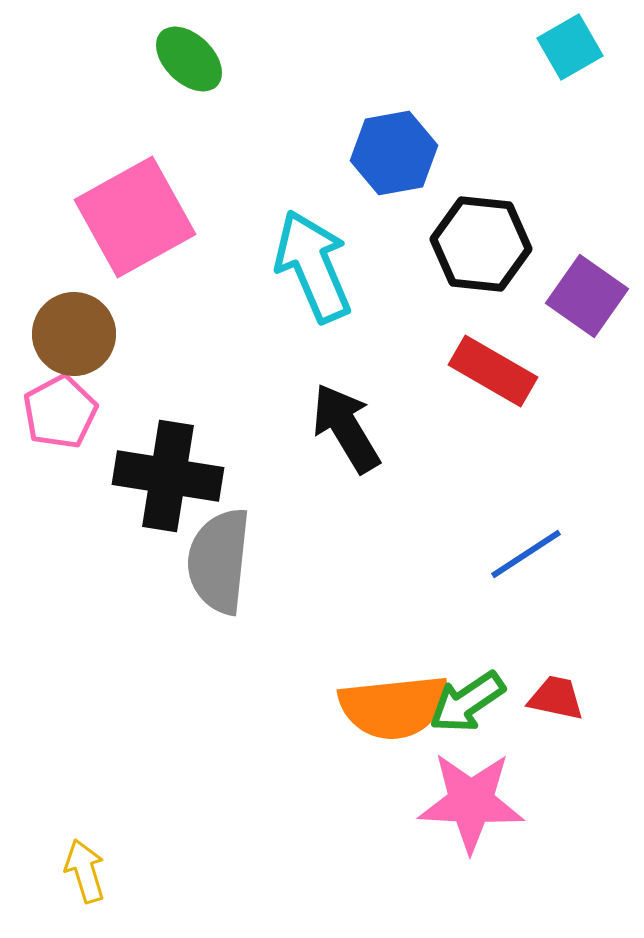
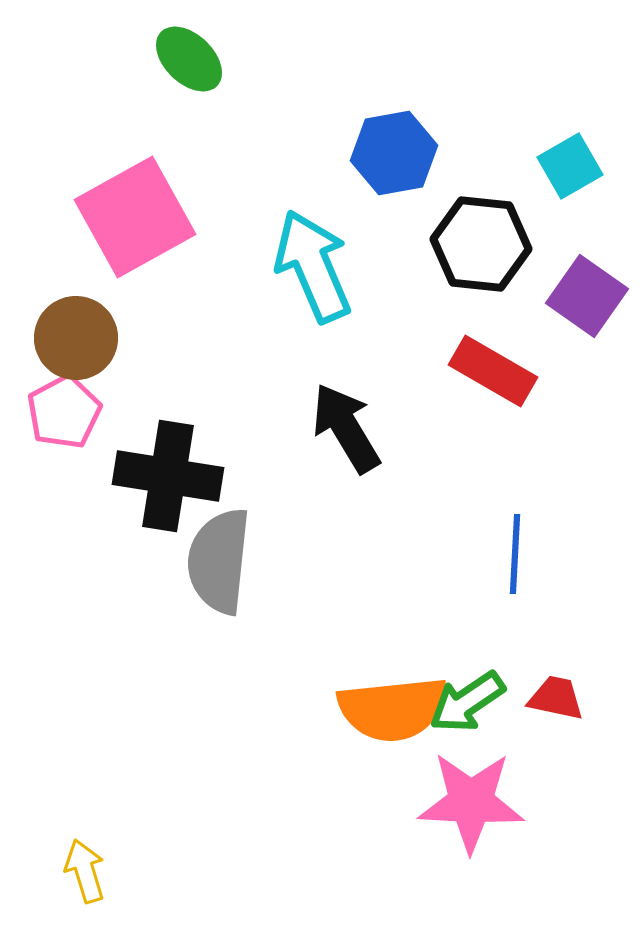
cyan square: moved 119 px down
brown circle: moved 2 px right, 4 px down
pink pentagon: moved 4 px right
blue line: moved 11 px left; rotated 54 degrees counterclockwise
orange semicircle: moved 1 px left, 2 px down
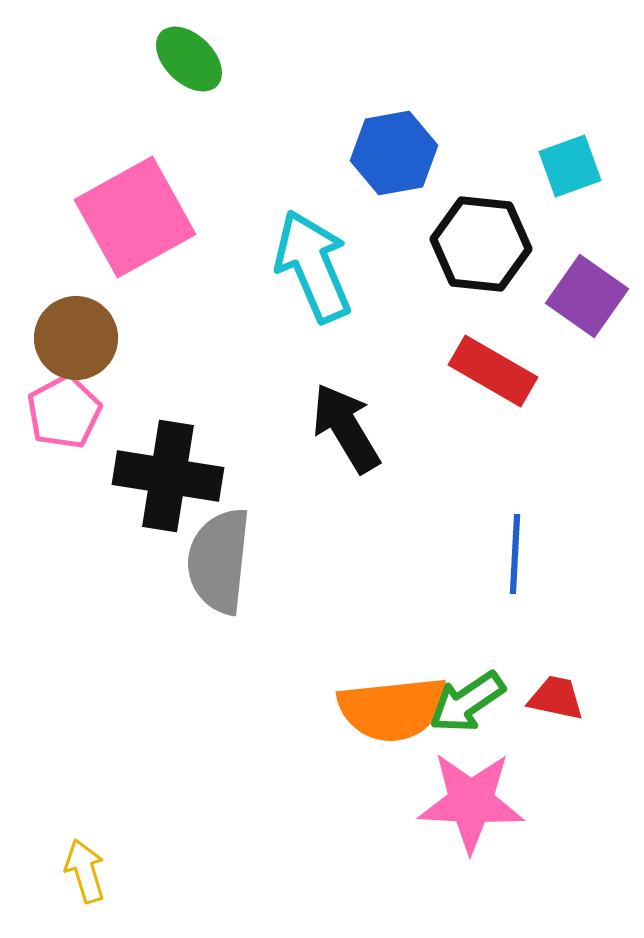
cyan square: rotated 10 degrees clockwise
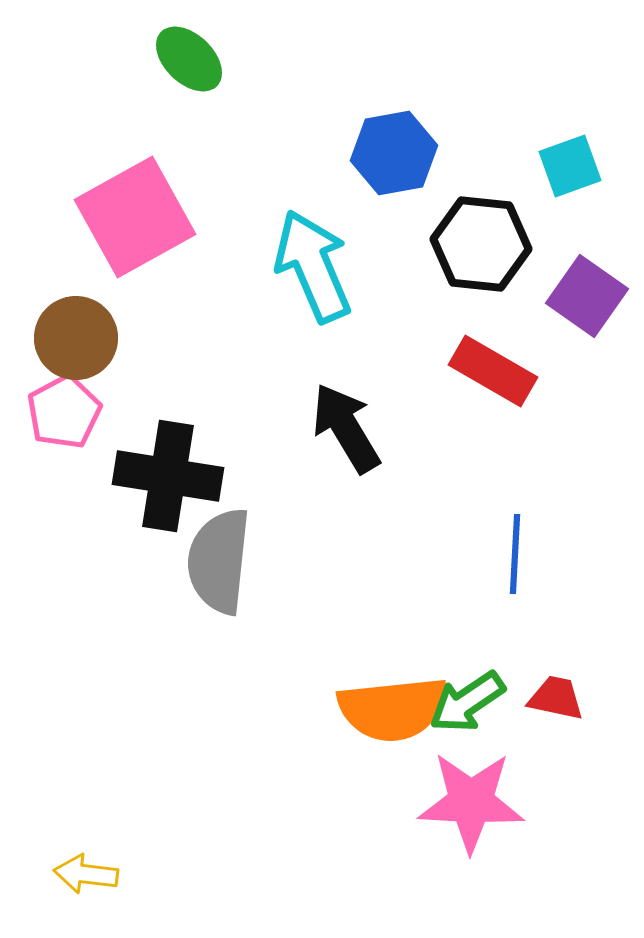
yellow arrow: moved 1 px right, 3 px down; rotated 66 degrees counterclockwise
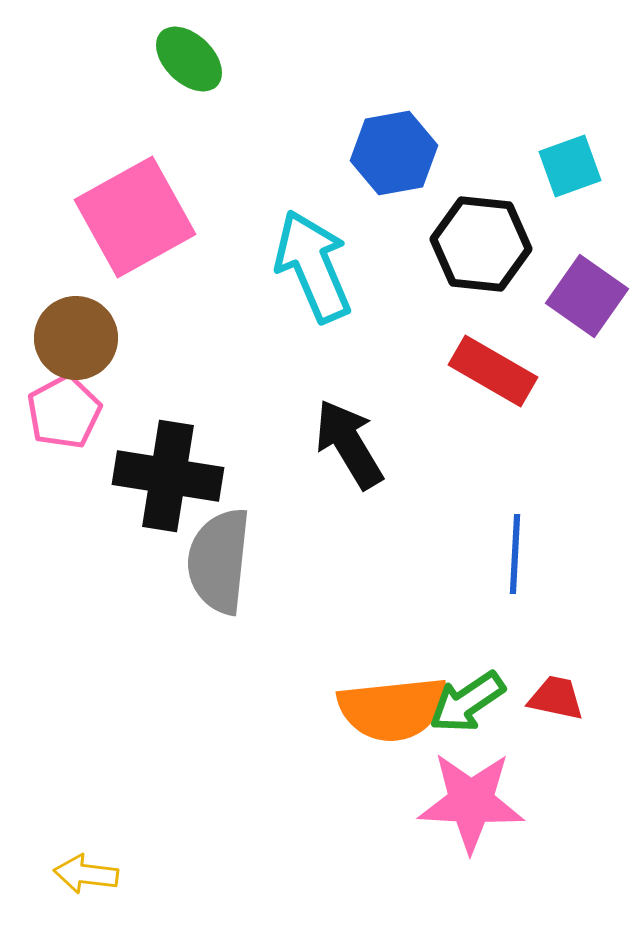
black arrow: moved 3 px right, 16 px down
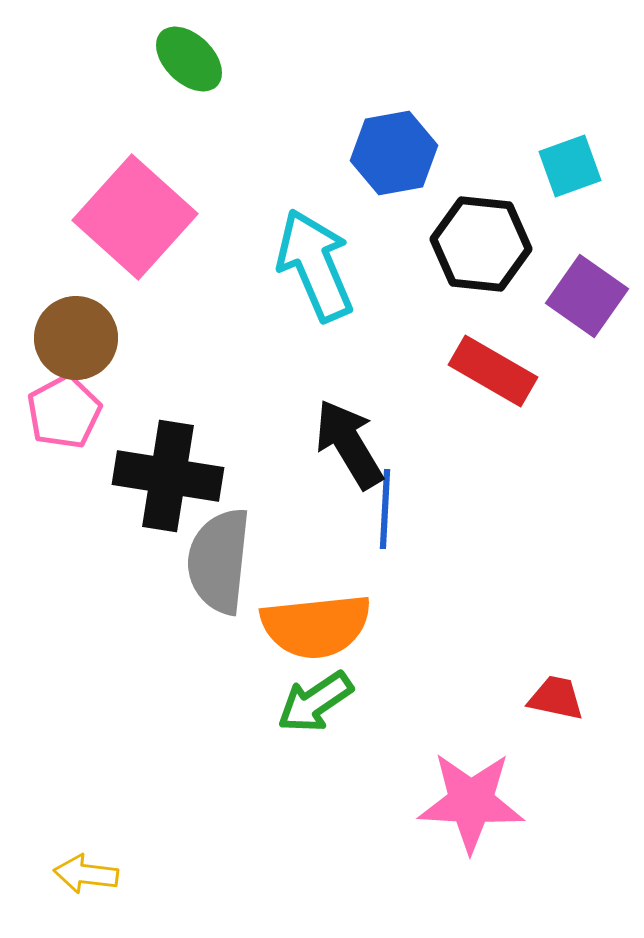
pink square: rotated 19 degrees counterclockwise
cyan arrow: moved 2 px right, 1 px up
blue line: moved 130 px left, 45 px up
green arrow: moved 152 px left
orange semicircle: moved 77 px left, 83 px up
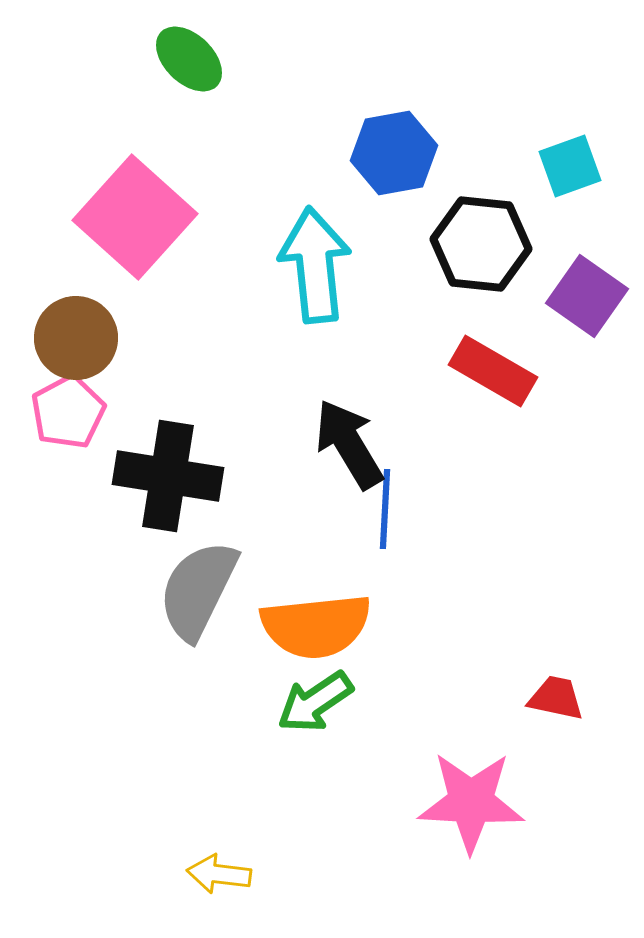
cyan arrow: rotated 17 degrees clockwise
pink pentagon: moved 4 px right
gray semicircle: moved 21 px left, 29 px down; rotated 20 degrees clockwise
yellow arrow: moved 133 px right
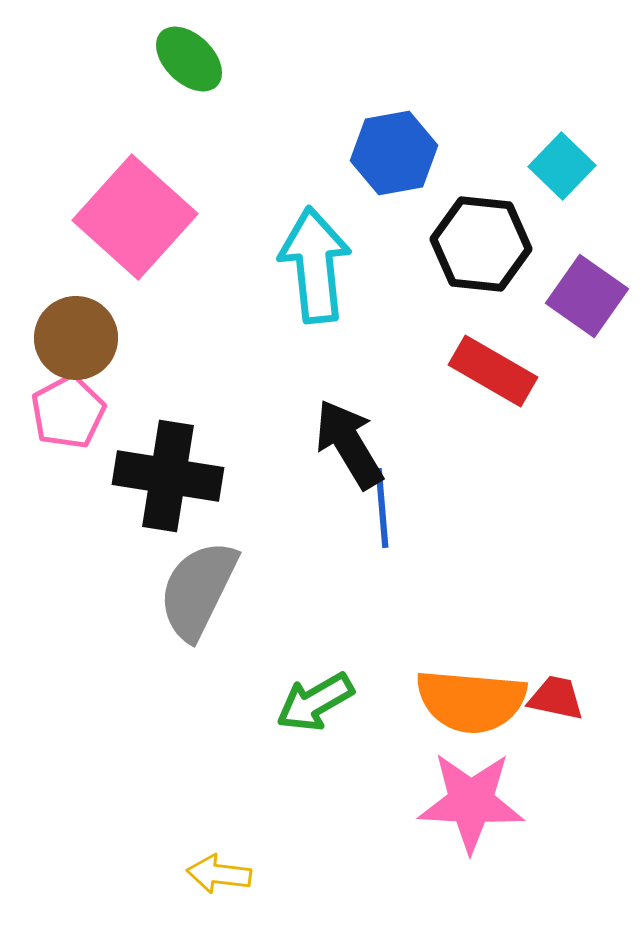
cyan square: moved 8 px left; rotated 26 degrees counterclockwise
blue line: moved 3 px left, 1 px up; rotated 8 degrees counterclockwise
orange semicircle: moved 155 px right, 75 px down; rotated 11 degrees clockwise
green arrow: rotated 4 degrees clockwise
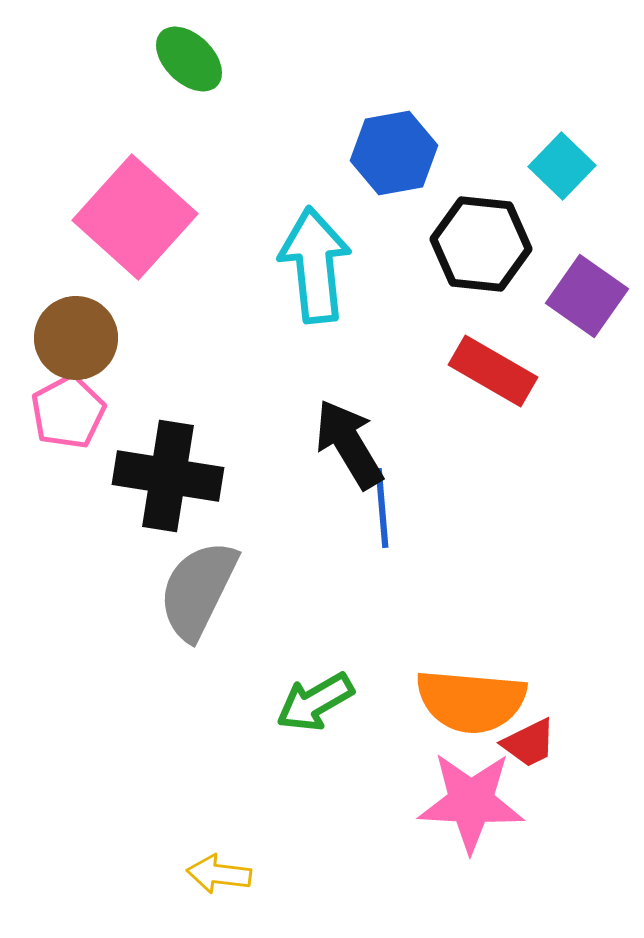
red trapezoid: moved 27 px left, 45 px down; rotated 142 degrees clockwise
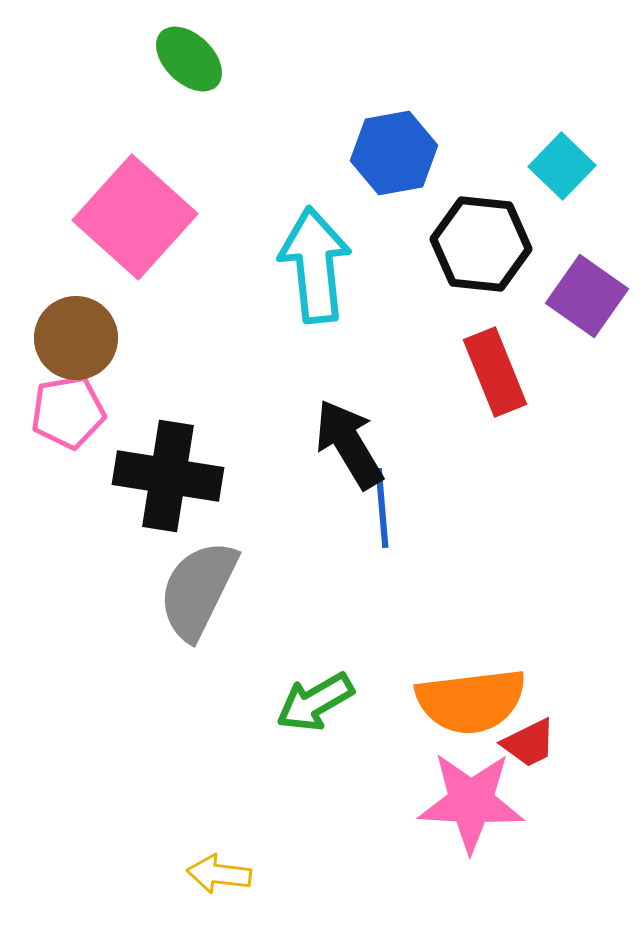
red rectangle: moved 2 px right, 1 px down; rotated 38 degrees clockwise
pink pentagon: rotated 18 degrees clockwise
orange semicircle: rotated 12 degrees counterclockwise
